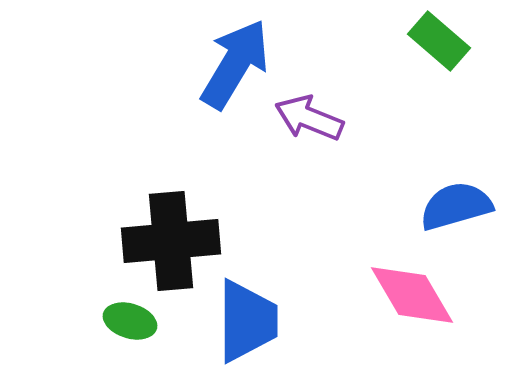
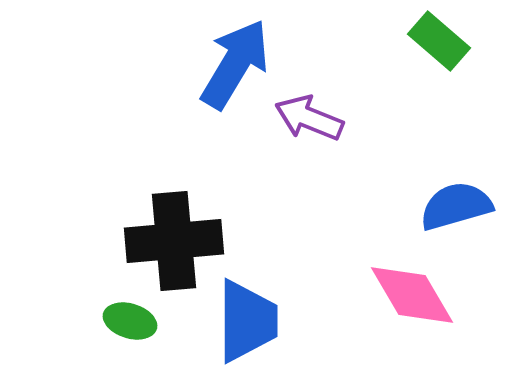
black cross: moved 3 px right
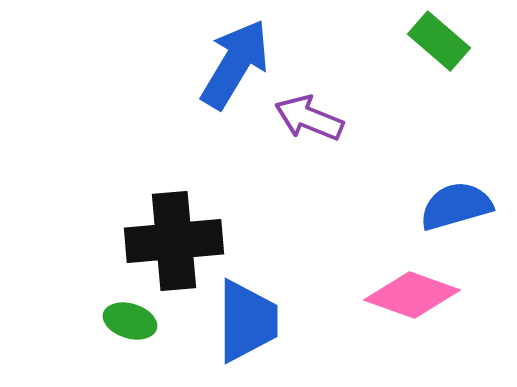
pink diamond: rotated 40 degrees counterclockwise
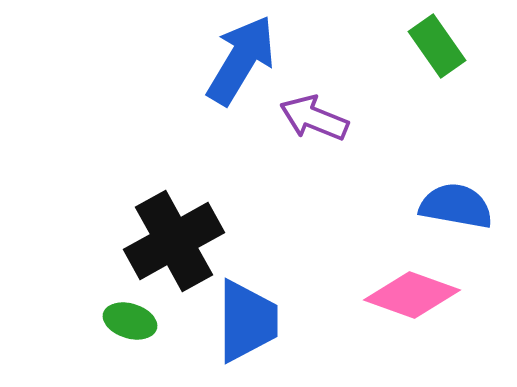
green rectangle: moved 2 px left, 5 px down; rotated 14 degrees clockwise
blue arrow: moved 6 px right, 4 px up
purple arrow: moved 5 px right
blue semicircle: rotated 26 degrees clockwise
black cross: rotated 24 degrees counterclockwise
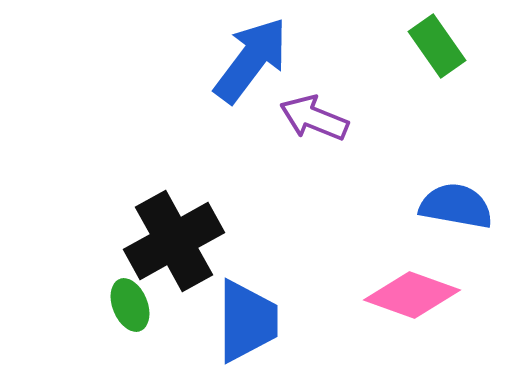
blue arrow: moved 10 px right; rotated 6 degrees clockwise
green ellipse: moved 16 px up; rotated 51 degrees clockwise
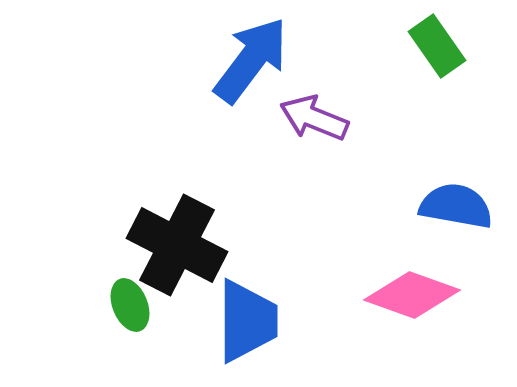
black cross: moved 3 px right, 4 px down; rotated 34 degrees counterclockwise
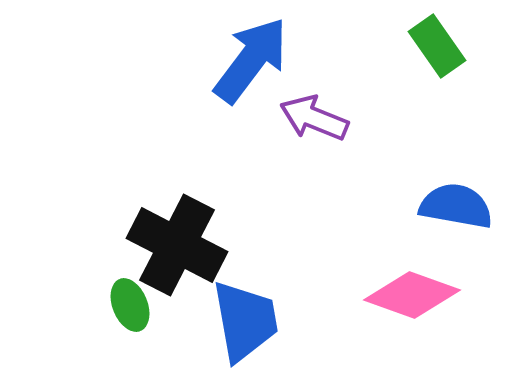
blue trapezoid: moved 2 px left; rotated 10 degrees counterclockwise
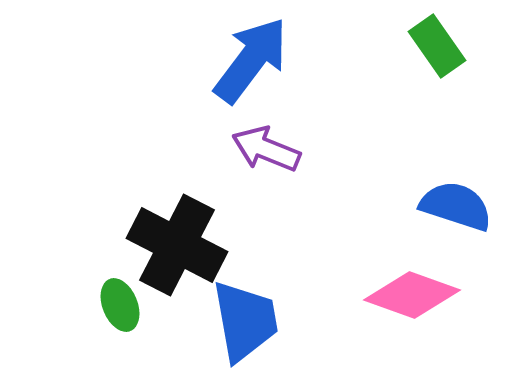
purple arrow: moved 48 px left, 31 px down
blue semicircle: rotated 8 degrees clockwise
green ellipse: moved 10 px left
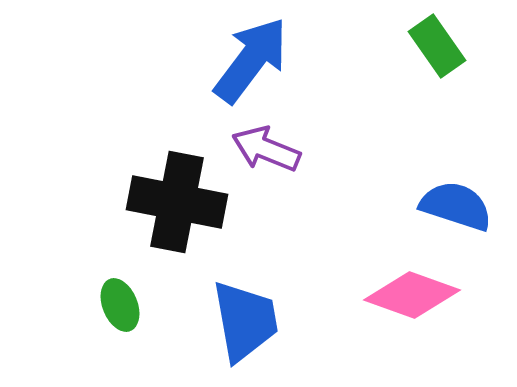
black cross: moved 43 px up; rotated 16 degrees counterclockwise
